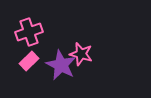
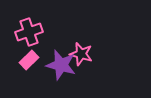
pink rectangle: moved 1 px up
purple star: rotated 12 degrees counterclockwise
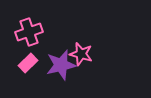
pink rectangle: moved 1 px left, 3 px down
purple star: rotated 28 degrees counterclockwise
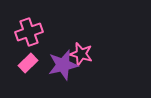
purple star: moved 2 px right
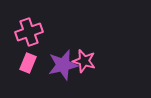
pink star: moved 3 px right, 7 px down
pink rectangle: rotated 24 degrees counterclockwise
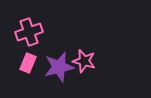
purple star: moved 4 px left, 2 px down
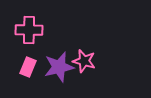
pink cross: moved 2 px up; rotated 20 degrees clockwise
pink rectangle: moved 4 px down
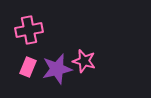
pink cross: rotated 12 degrees counterclockwise
purple star: moved 2 px left, 2 px down
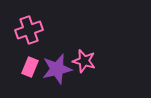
pink cross: rotated 8 degrees counterclockwise
pink rectangle: moved 2 px right
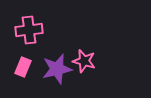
pink cross: rotated 12 degrees clockwise
pink rectangle: moved 7 px left
